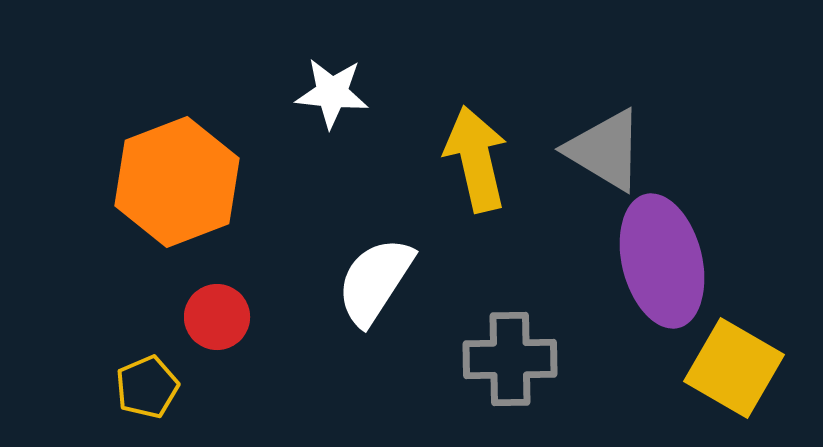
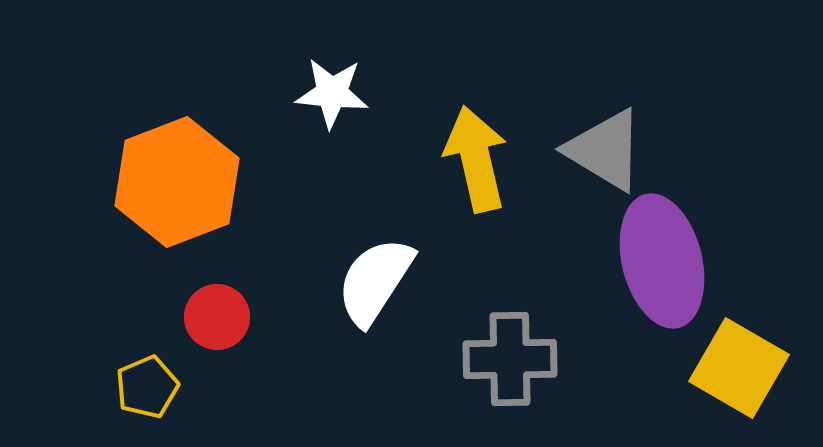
yellow square: moved 5 px right
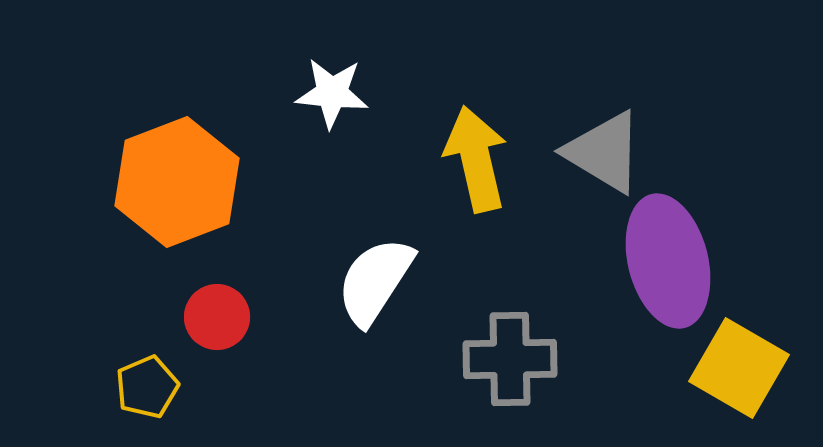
gray triangle: moved 1 px left, 2 px down
purple ellipse: moved 6 px right
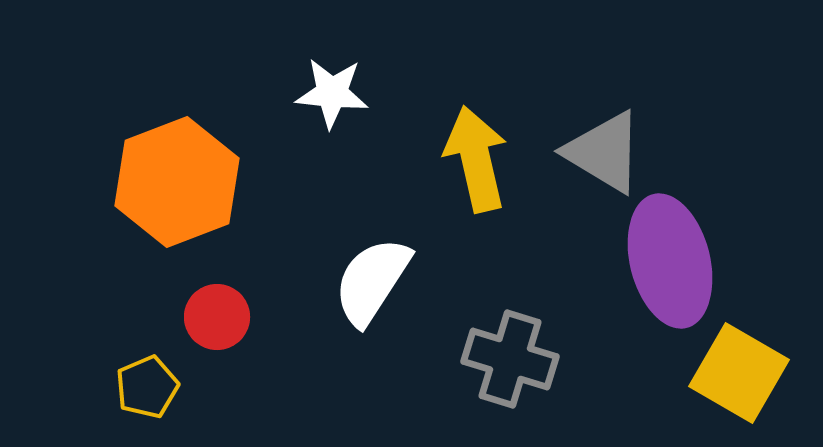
purple ellipse: moved 2 px right
white semicircle: moved 3 px left
gray cross: rotated 18 degrees clockwise
yellow square: moved 5 px down
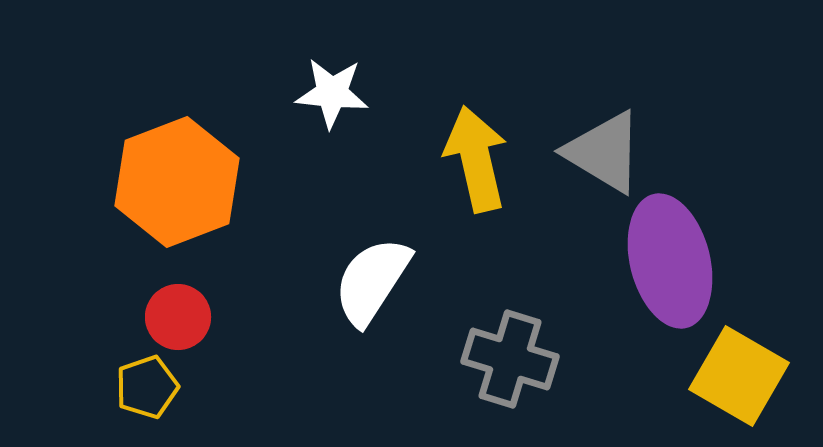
red circle: moved 39 px left
yellow square: moved 3 px down
yellow pentagon: rotated 4 degrees clockwise
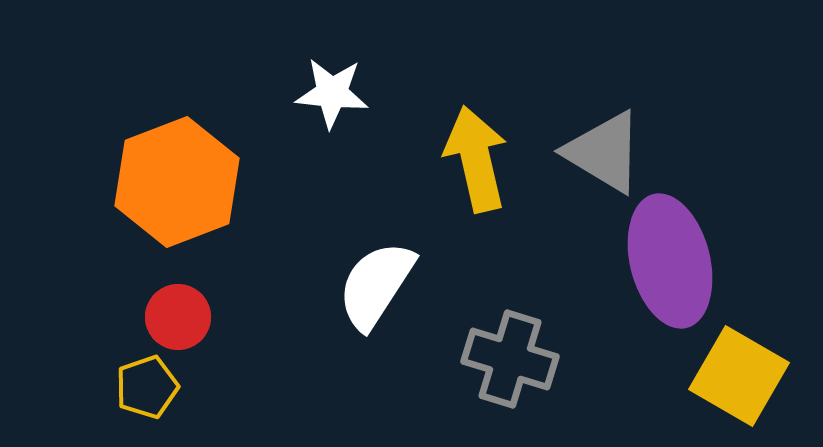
white semicircle: moved 4 px right, 4 px down
